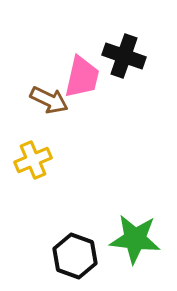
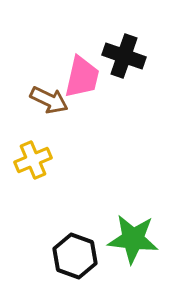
green star: moved 2 px left
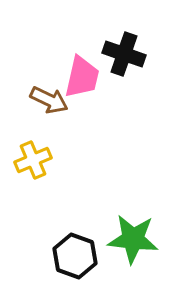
black cross: moved 2 px up
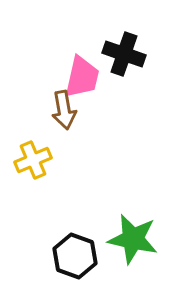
brown arrow: moved 15 px right, 10 px down; rotated 54 degrees clockwise
green star: rotated 6 degrees clockwise
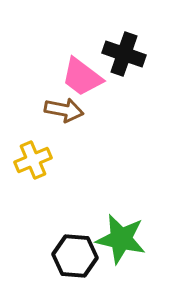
pink trapezoid: rotated 114 degrees clockwise
brown arrow: rotated 69 degrees counterclockwise
green star: moved 12 px left
black hexagon: rotated 15 degrees counterclockwise
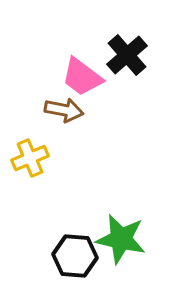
black cross: moved 3 px right, 1 px down; rotated 30 degrees clockwise
yellow cross: moved 3 px left, 2 px up
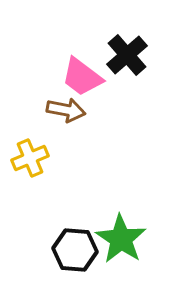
brown arrow: moved 2 px right
green star: rotated 21 degrees clockwise
black hexagon: moved 6 px up
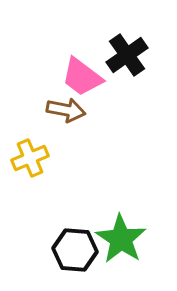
black cross: rotated 6 degrees clockwise
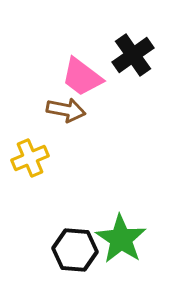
black cross: moved 6 px right
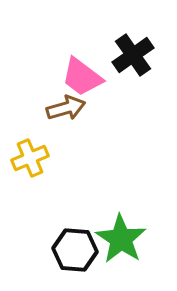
brown arrow: moved 2 px up; rotated 27 degrees counterclockwise
